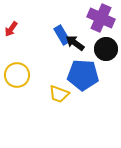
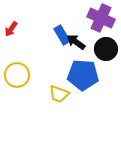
black arrow: moved 1 px right, 1 px up
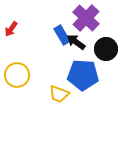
purple cross: moved 15 px left; rotated 20 degrees clockwise
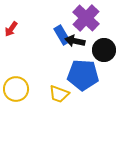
black arrow: moved 1 px left, 1 px up; rotated 24 degrees counterclockwise
black circle: moved 2 px left, 1 px down
yellow circle: moved 1 px left, 14 px down
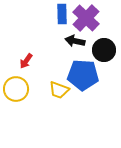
red arrow: moved 15 px right, 32 px down
blue rectangle: moved 21 px up; rotated 30 degrees clockwise
yellow trapezoid: moved 4 px up
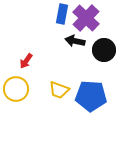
blue rectangle: rotated 12 degrees clockwise
blue pentagon: moved 8 px right, 21 px down
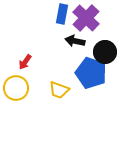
black circle: moved 1 px right, 2 px down
red arrow: moved 1 px left, 1 px down
yellow circle: moved 1 px up
blue pentagon: moved 23 px up; rotated 16 degrees clockwise
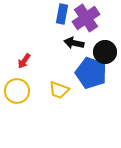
purple cross: rotated 12 degrees clockwise
black arrow: moved 1 px left, 2 px down
red arrow: moved 1 px left, 1 px up
yellow circle: moved 1 px right, 3 px down
